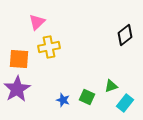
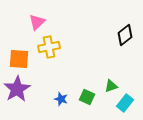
blue star: moved 2 px left, 1 px up
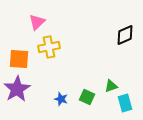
black diamond: rotated 15 degrees clockwise
cyan rectangle: rotated 54 degrees counterclockwise
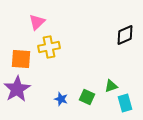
orange square: moved 2 px right
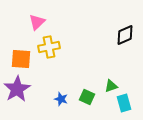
cyan rectangle: moved 1 px left
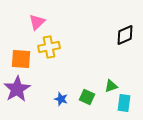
cyan rectangle: rotated 24 degrees clockwise
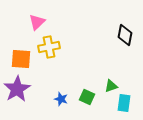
black diamond: rotated 55 degrees counterclockwise
